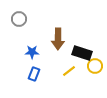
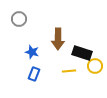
blue star: rotated 16 degrees clockwise
yellow line: rotated 32 degrees clockwise
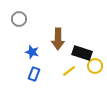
yellow line: rotated 32 degrees counterclockwise
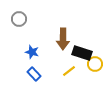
brown arrow: moved 5 px right
yellow circle: moved 2 px up
blue rectangle: rotated 64 degrees counterclockwise
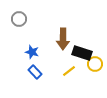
blue rectangle: moved 1 px right, 2 px up
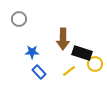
blue star: rotated 16 degrees counterclockwise
blue rectangle: moved 4 px right
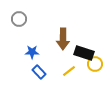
black rectangle: moved 2 px right
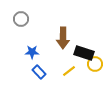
gray circle: moved 2 px right
brown arrow: moved 1 px up
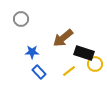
brown arrow: rotated 50 degrees clockwise
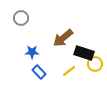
gray circle: moved 1 px up
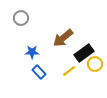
black rectangle: rotated 54 degrees counterclockwise
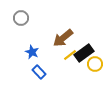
blue star: rotated 24 degrees clockwise
yellow line: moved 1 px right, 16 px up
